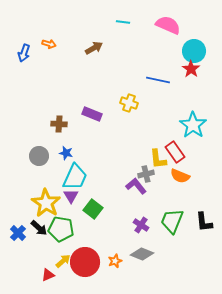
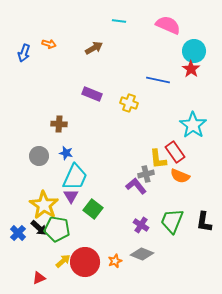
cyan line: moved 4 px left, 1 px up
purple rectangle: moved 20 px up
yellow star: moved 2 px left, 2 px down
black L-shape: rotated 15 degrees clockwise
green pentagon: moved 4 px left
red triangle: moved 9 px left, 3 px down
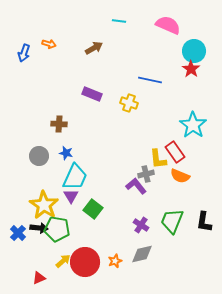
blue line: moved 8 px left
black arrow: rotated 36 degrees counterclockwise
gray diamond: rotated 35 degrees counterclockwise
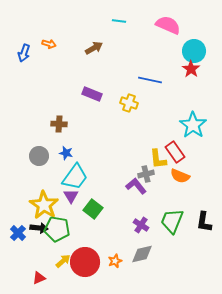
cyan trapezoid: rotated 12 degrees clockwise
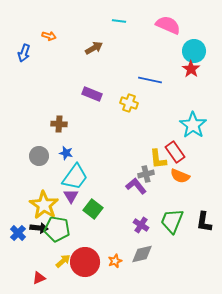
orange arrow: moved 8 px up
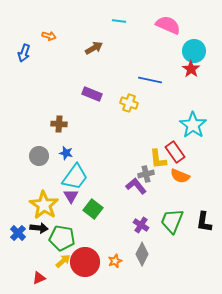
green pentagon: moved 5 px right, 9 px down
gray diamond: rotated 50 degrees counterclockwise
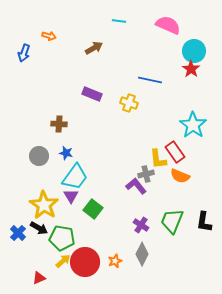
black arrow: rotated 24 degrees clockwise
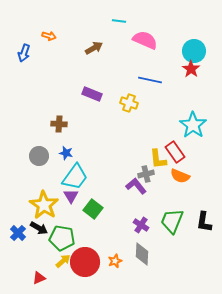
pink semicircle: moved 23 px left, 15 px down
gray diamond: rotated 25 degrees counterclockwise
